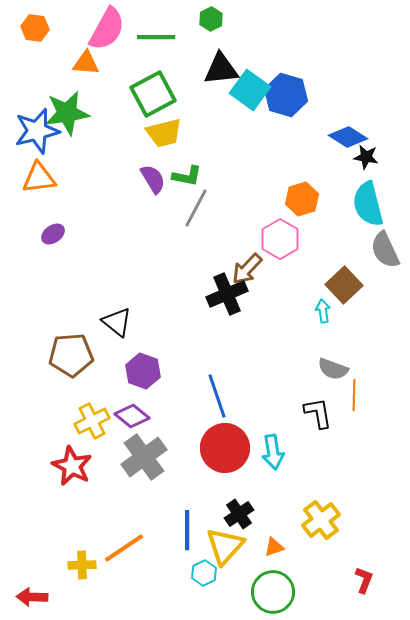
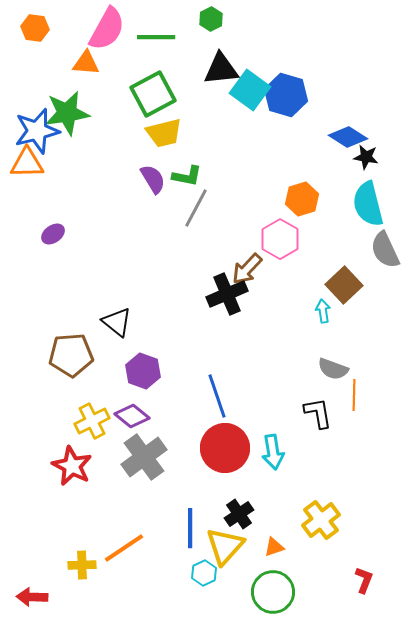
orange triangle at (39, 178): moved 12 px left, 15 px up; rotated 6 degrees clockwise
blue line at (187, 530): moved 3 px right, 2 px up
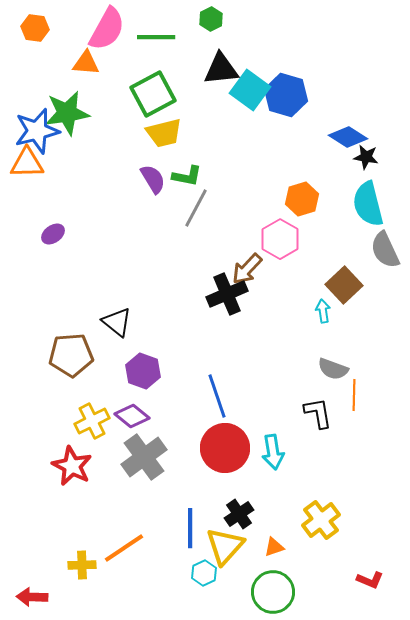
red L-shape at (364, 580): moved 6 px right; rotated 92 degrees clockwise
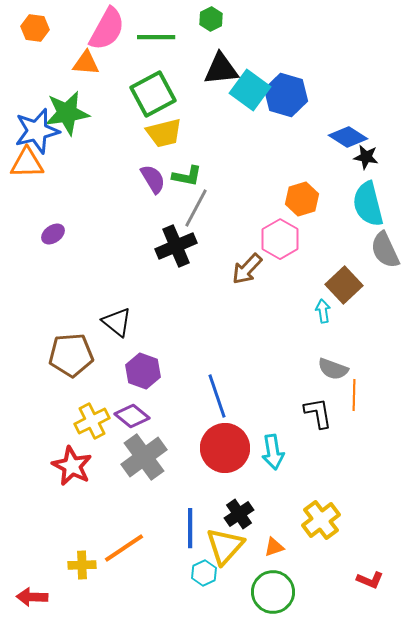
black cross at (227, 294): moved 51 px left, 48 px up
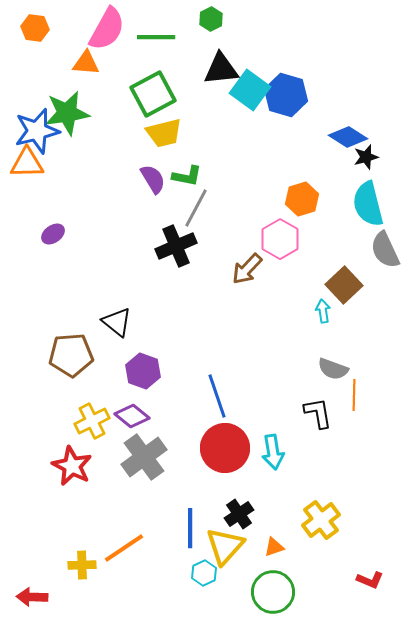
black star at (366, 157): rotated 25 degrees counterclockwise
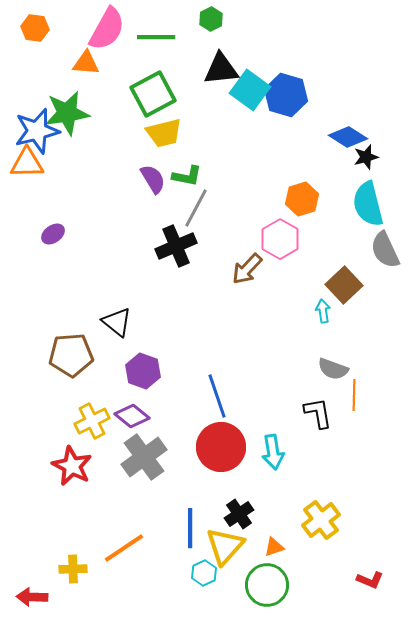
red circle at (225, 448): moved 4 px left, 1 px up
yellow cross at (82, 565): moved 9 px left, 4 px down
green circle at (273, 592): moved 6 px left, 7 px up
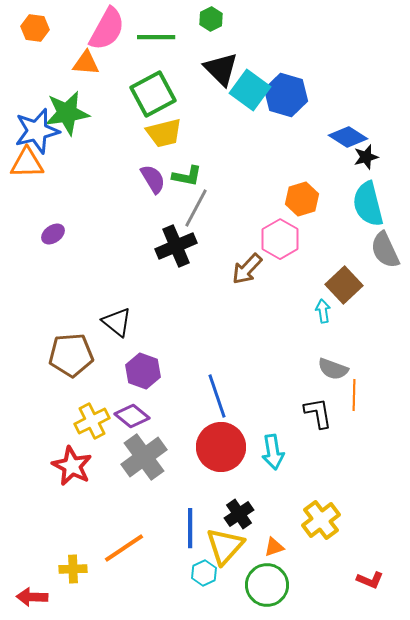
black triangle at (221, 69): rotated 51 degrees clockwise
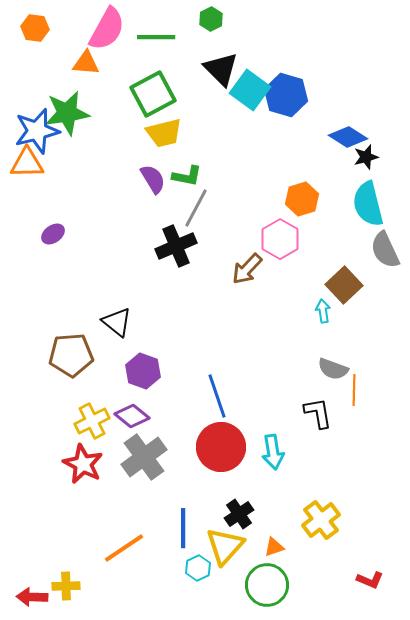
orange line at (354, 395): moved 5 px up
red star at (72, 466): moved 11 px right, 2 px up
blue line at (190, 528): moved 7 px left
yellow cross at (73, 569): moved 7 px left, 17 px down
cyan hexagon at (204, 573): moved 6 px left, 5 px up
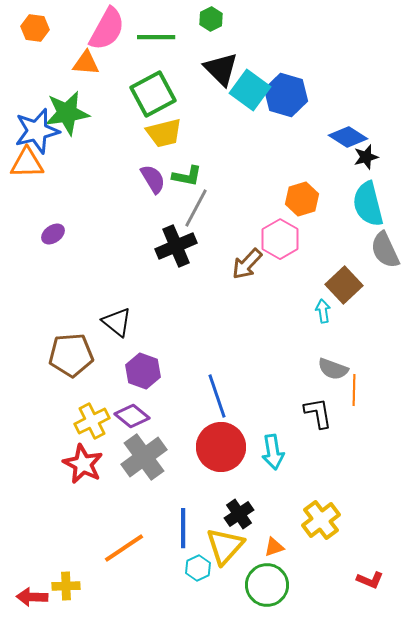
brown arrow at (247, 269): moved 5 px up
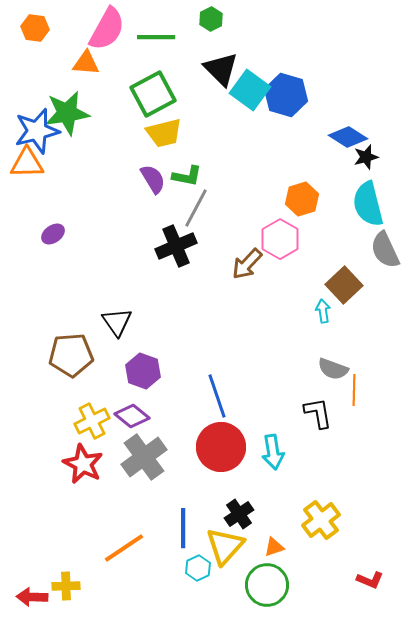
black triangle at (117, 322): rotated 16 degrees clockwise
